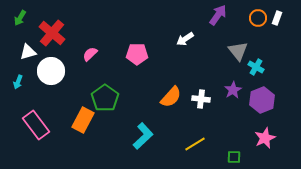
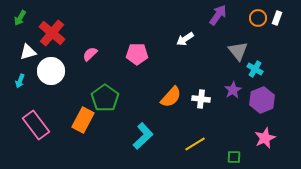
cyan cross: moved 1 px left, 2 px down
cyan arrow: moved 2 px right, 1 px up
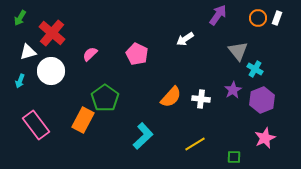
pink pentagon: rotated 25 degrees clockwise
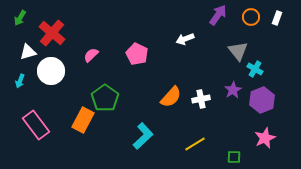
orange circle: moved 7 px left, 1 px up
white arrow: rotated 12 degrees clockwise
pink semicircle: moved 1 px right, 1 px down
white cross: rotated 18 degrees counterclockwise
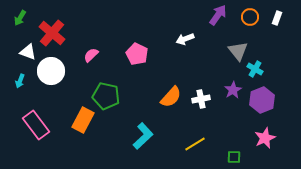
orange circle: moved 1 px left
white triangle: rotated 36 degrees clockwise
green pentagon: moved 1 px right, 2 px up; rotated 24 degrees counterclockwise
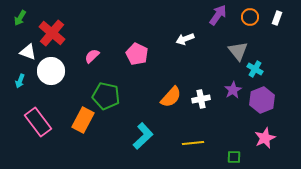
pink semicircle: moved 1 px right, 1 px down
pink rectangle: moved 2 px right, 3 px up
yellow line: moved 2 px left, 1 px up; rotated 25 degrees clockwise
